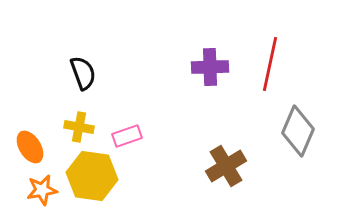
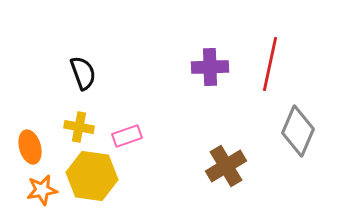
orange ellipse: rotated 16 degrees clockwise
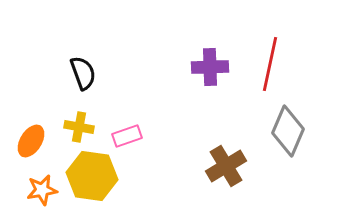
gray diamond: moved 10 px left
orange ellipse: moved 1 px right, 6 px up; rotated 48 degrees clockwise
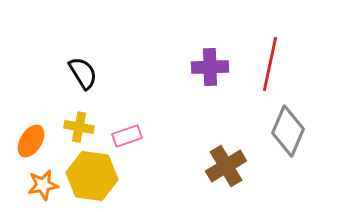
black semicircle: rotated 12 degrees counterclockwise
orange star: moved 1 px right, 5 px up
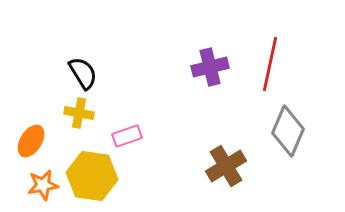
purple cross: rotated 12 degrees counterclockwise
yellow cross: moved 14 px up
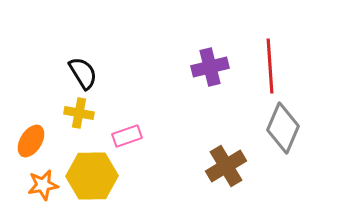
red line: moved 2 px down; rotated 16 degrees counterclockwise
gray diamond: moved 5 px left, 3 px up
yellow hexagon: rotated 9 degrees counterclockwise
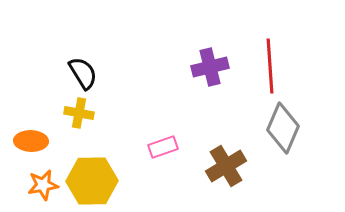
pink rectangle: moved 36 px right, 11 px down
orange ellipse: rotated 60 degrees clockwise
yellow hexagon: moved 5 px down
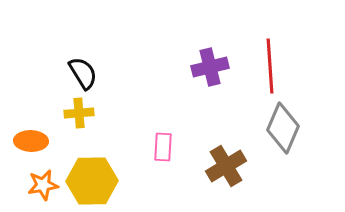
yellow cross: rotated 16 degrees counterclockwise
pink rectangle: rotated 68 degrees counterclockwise
